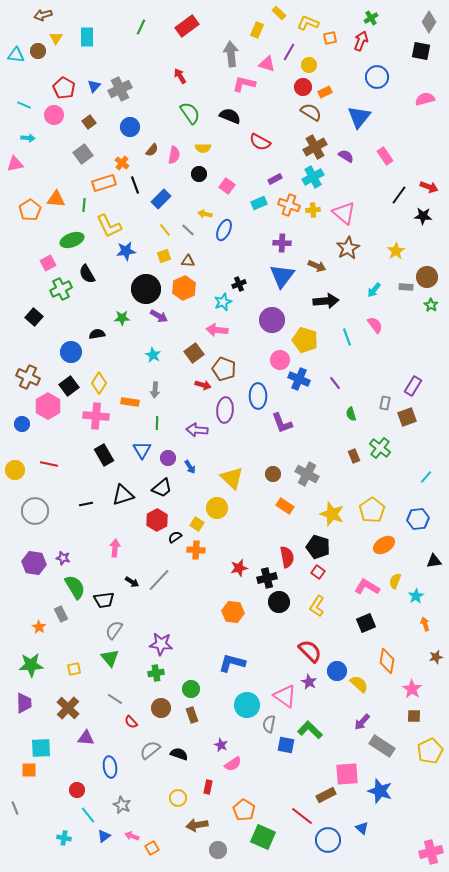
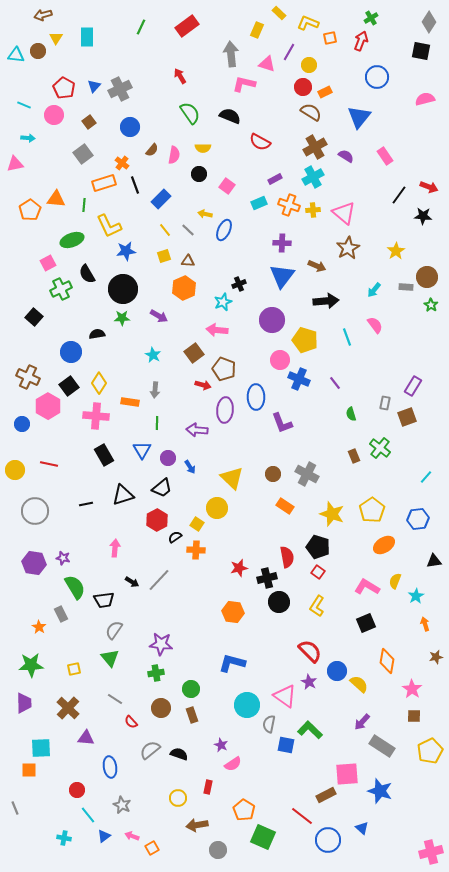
black circle at (146, 289): moved 23 px left
blue ellipse at (258, 396): moved 2 px left, 1 px down
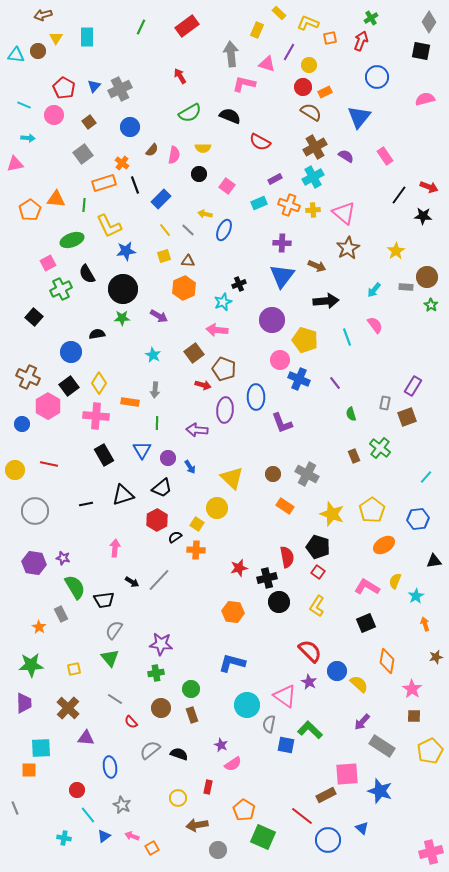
green semicircle at (190, 113): rotated 95 degrees clockwise
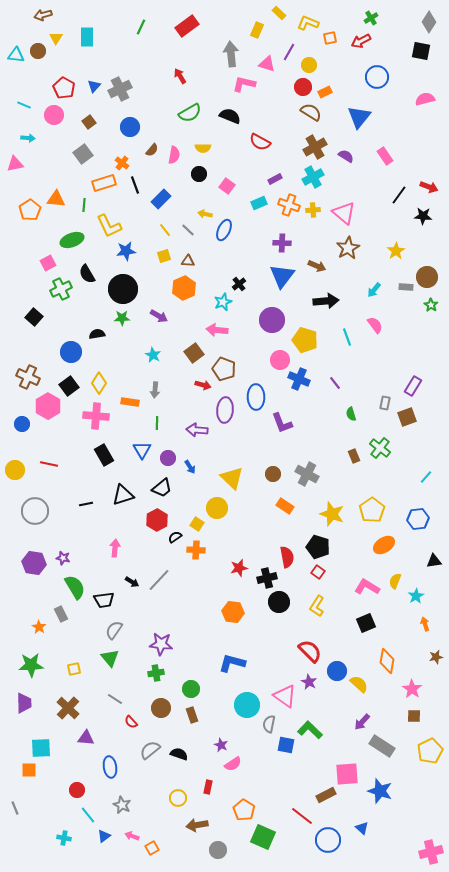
red arrow at (361, 41): rotated 138 degrees counterclockwise
black cross at (239, 284): rotated 16 degrees counterclockwise
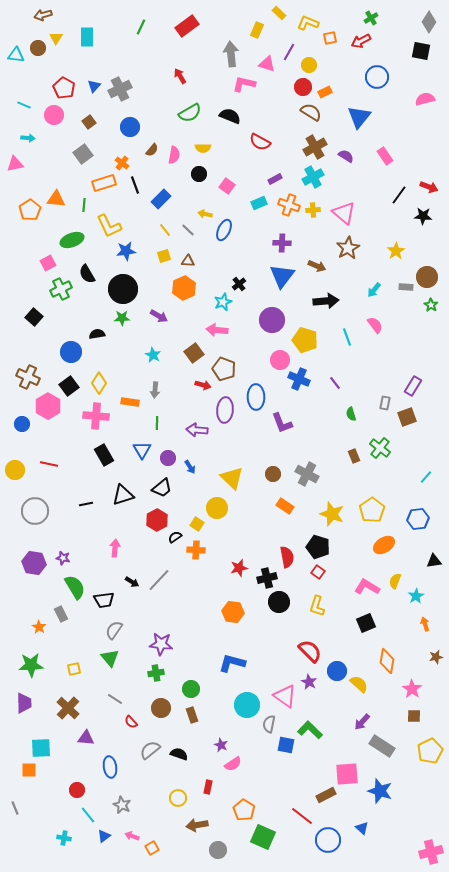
brown circle at (38, 51): moved 3 px up
yellow L-shape at (317, 606): rotated 15 degrees counterclockwise
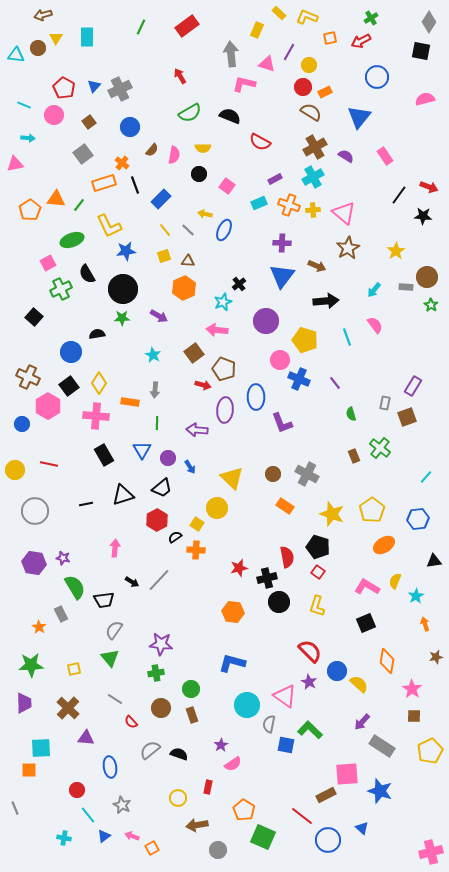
yellow L-shape at (308, 23): moved 1 px left, 6 px up
green line at (84, 205): moved 5 px left; rotated 32 degrees clockwise
purple circle at (272, 320): moved 6 px left, 1 px down
purple star at (221, 745): rotated 16 degrees clockwise
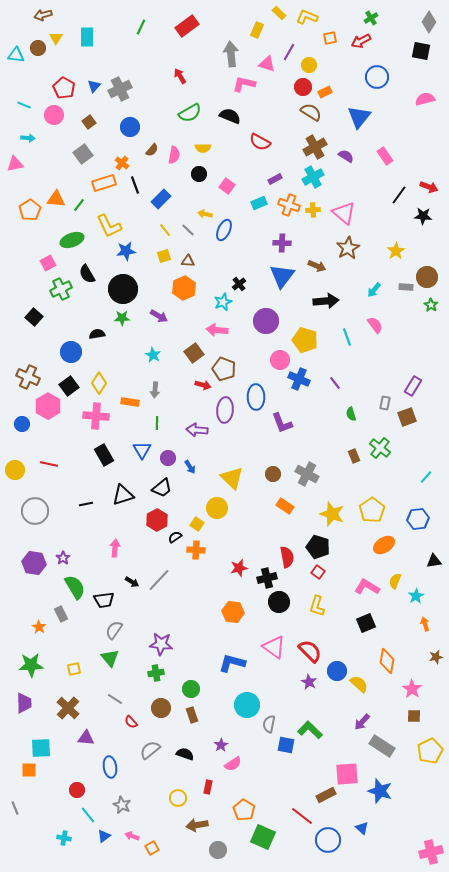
purple star at (63, 558): rotated 24 degrees clockwise
pink triangle at (285, 696): moved 11 px left, 49 px up
black semicircle at (179, 754): moved 6 px right
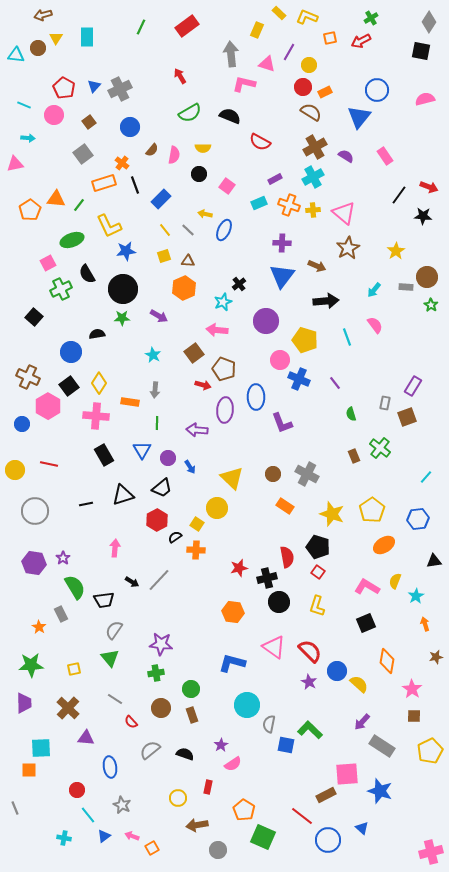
blue circle at (377, 77): moved 13 px down
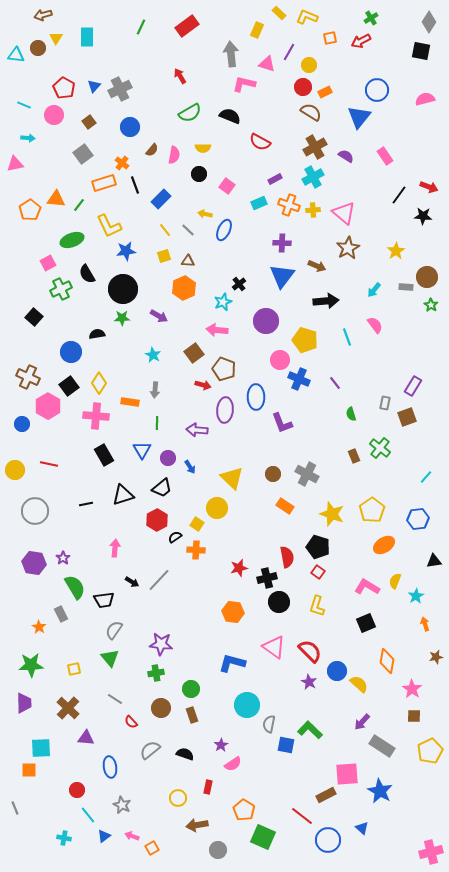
blue star at (380, 791): rotated 10 degrees clockwise
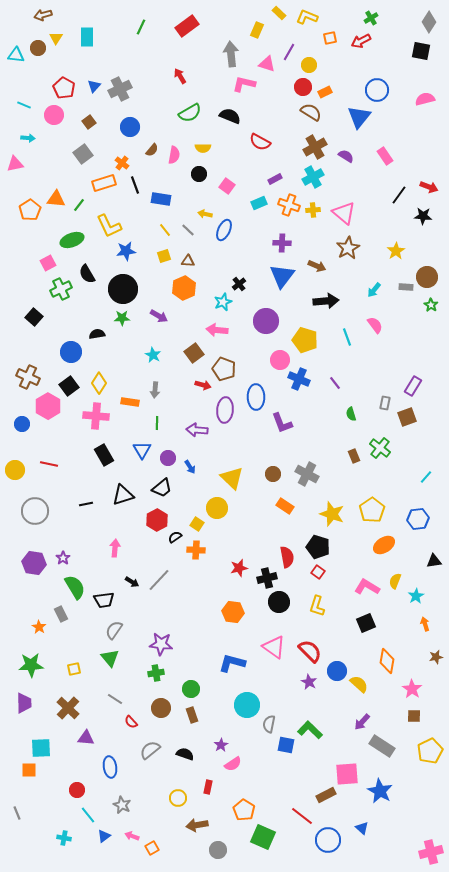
blue rectangle at (161, 199): rotated 54 degrees clockwise
gray line at (15, 808): moved 2 px right, 5 px down
